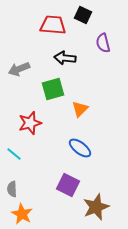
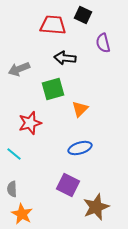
blue ellipse: rotated 55 degrees counterclockwise
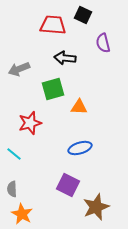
orange triangle: moved 1 px left, 2 px up; rotated 48 degrees clockwise
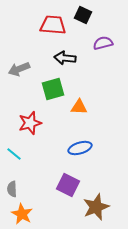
purple semicircle: rotated 90 degrees clockwise
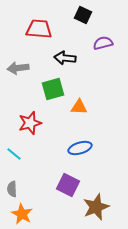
red trapezoid: moved 14 px left, 4 px down
gray arrow: moved 1 px left, 1 px up; rotated 15 degrees clockwise
